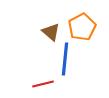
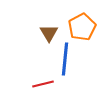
brown triangle: moved 2 px left, 1 px down; rotated 18 degrees clockwise
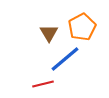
blue line: rotated 44 degrees clockwise
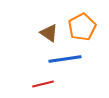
brown triangle: rotated 24 degrees counterclockwise
blue line: rotated 32 degrees clockwise
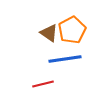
orange pentagon: moved 10 px left, 3 px down
